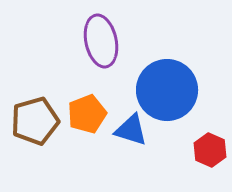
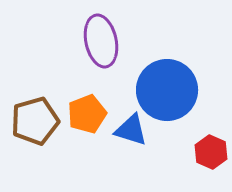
red hexagon: moved 1 px right, 2 px down
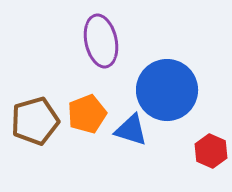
red hexagon: moved 1 px up
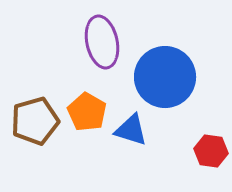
purple ellipse: moved 1 px right, 1 px down
blue circle: moved 2 px left, 13 px up
orange pentagon: moved 2 px up; rotated 21 degrees counterclockwise
red hexagon: rotated 16 degrees counterclockwise
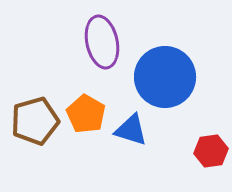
orange pentagon: moved 1 px left, 2 px down
red hexagon: rotated 16 degrees counterclockwise
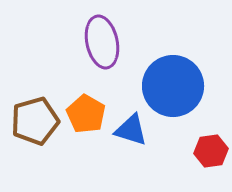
blue circle: moved 8 px right, 9 px down
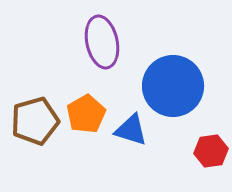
orange pentagon: rotated 12 degrees clockwise
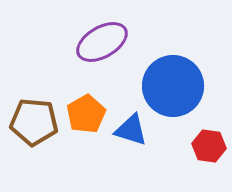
purple ellipse: rotated 72 degrees clockwise
brown pentagon: moved 1 px left, 1 px down; rotated 21 degrees clockwise
red hexagon: moved 2 px left, 5 px up; rotated 16 degrees clockwise
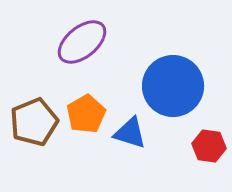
purple ellipse: moved 20 px left; rotated 9 degrees counterclockwise
brown pentagon: rotated 27 degrees counterclockwise
blue triangle: moved 1 px left, 3 px down
